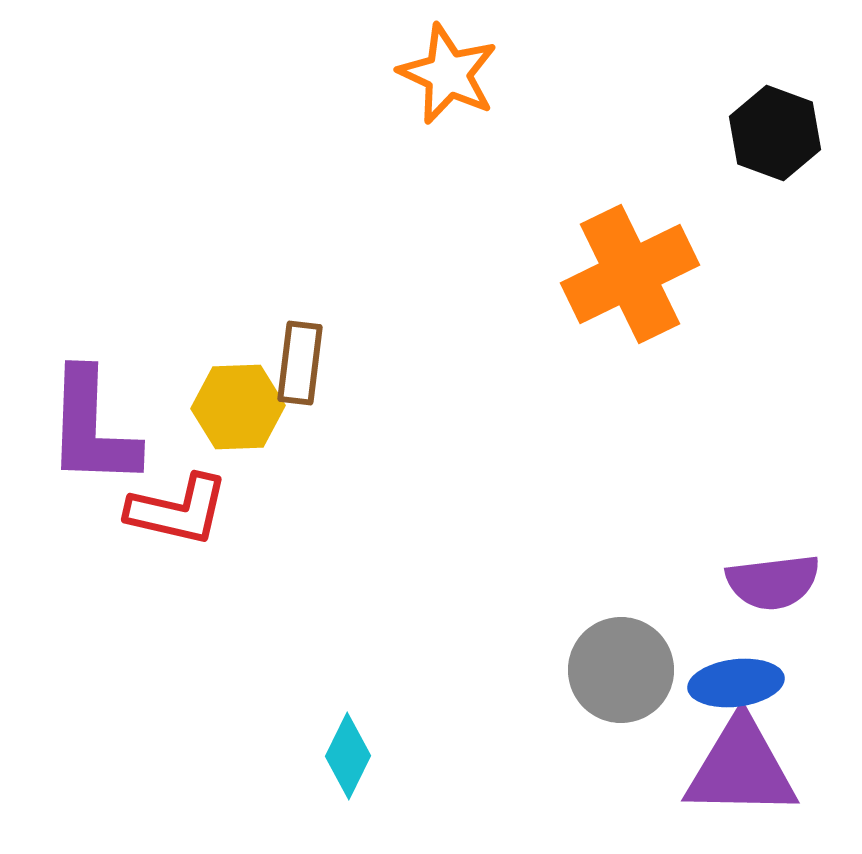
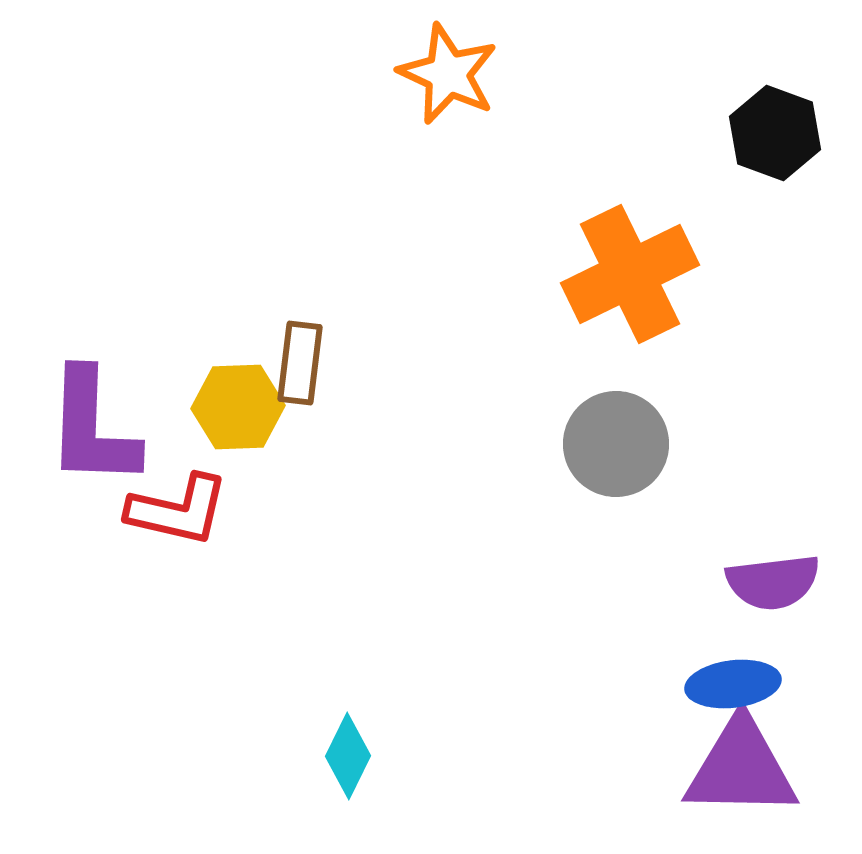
gray circle: moved 5 px left, 226 px up
blue ellipse: moved 3 px left, 1 px down
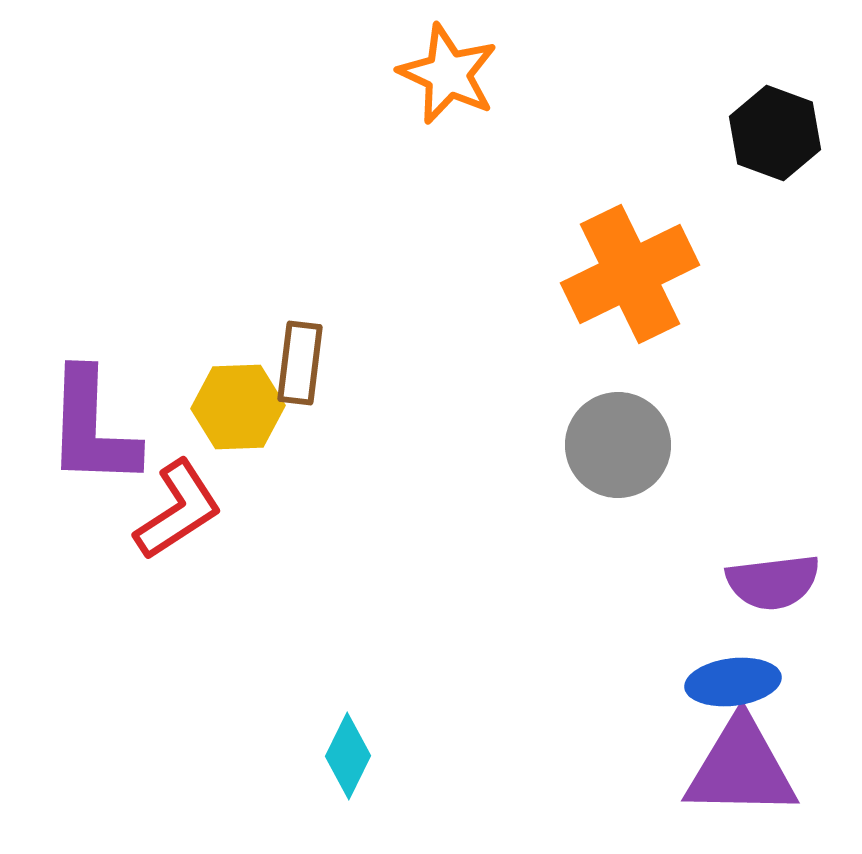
gray circle: moved 2 px right, 1 px down
red L-shape: rotated 46 degrees counterclockwise
blue ellipse: moved 2 px up
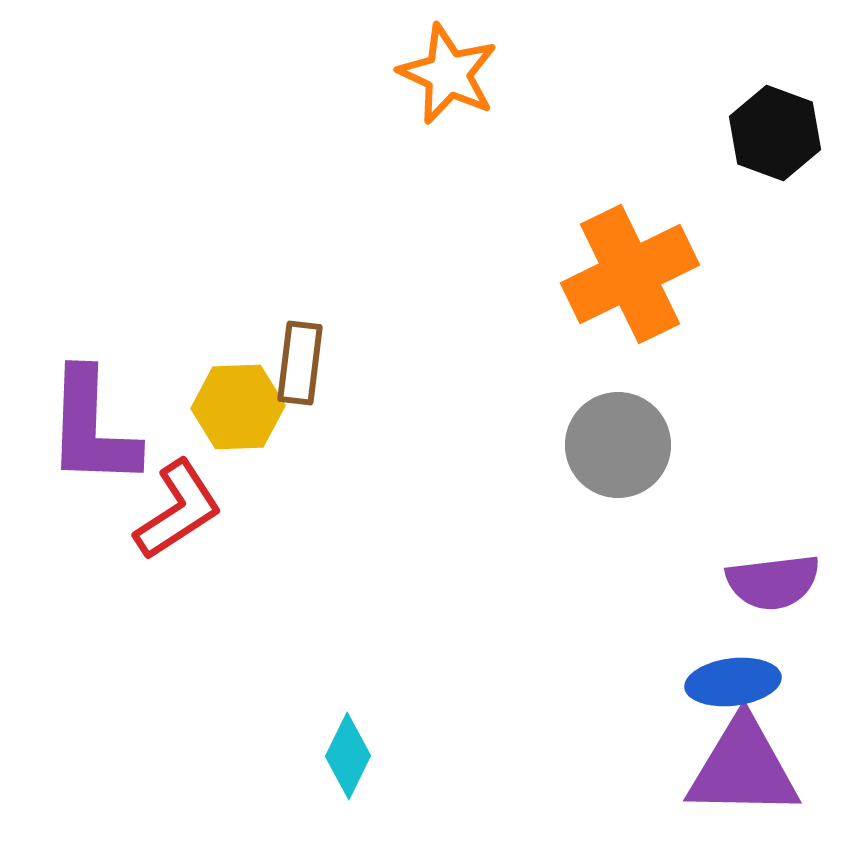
purple triangle: moved 2 px right
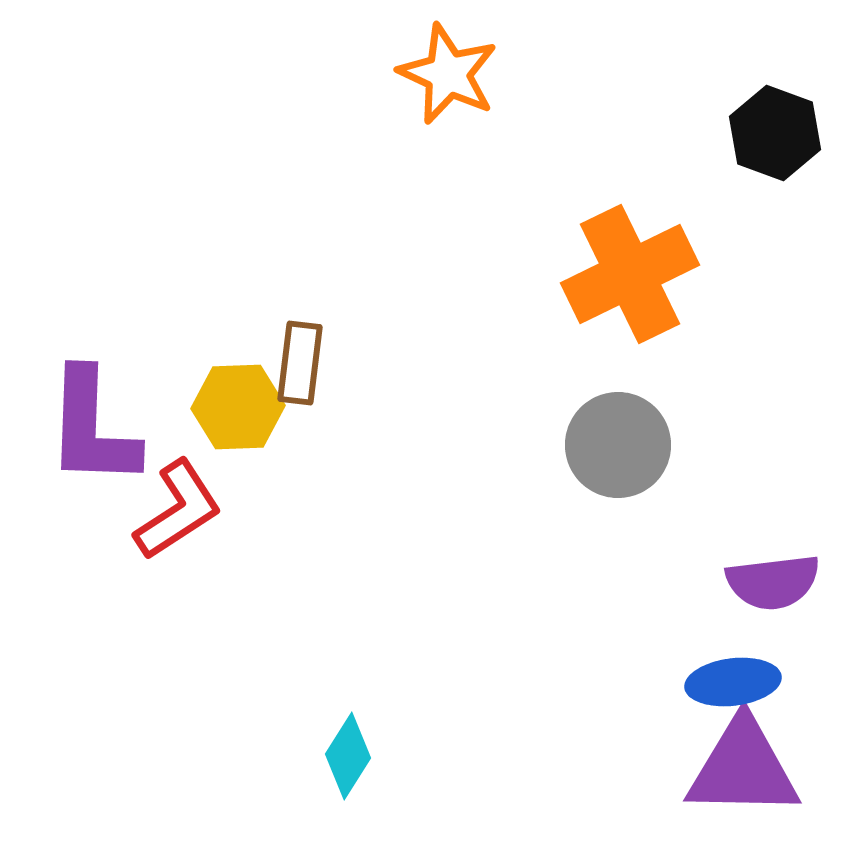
cyan diamond: rotated 6 degrees clockwise
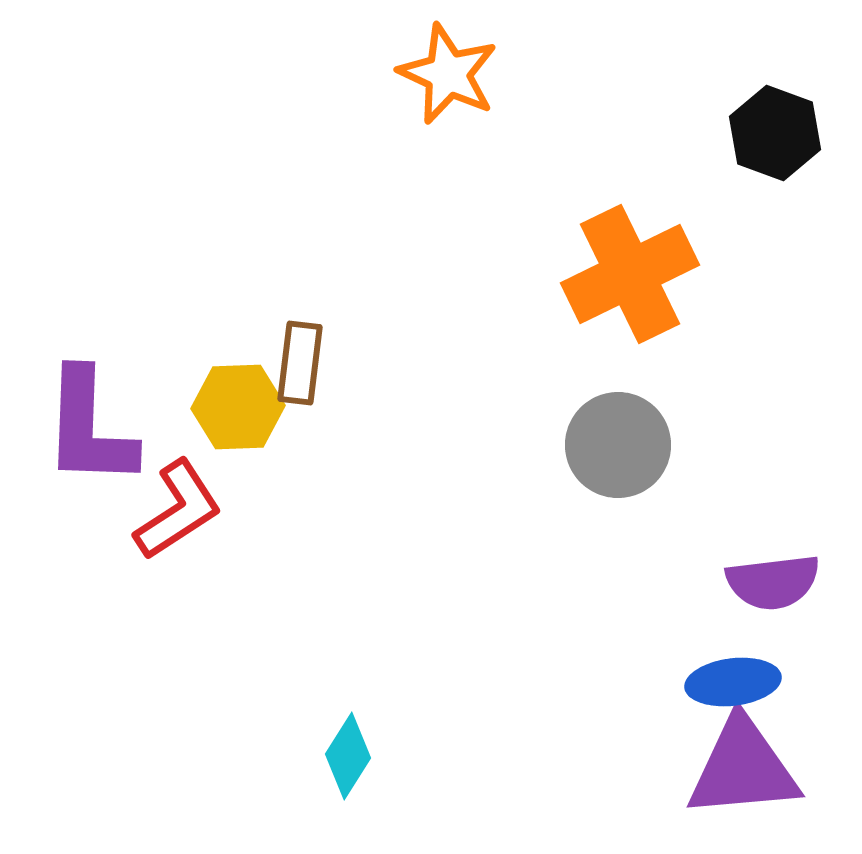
purple L-shape: moved 3 px left
purple triangle: rotated 6 degrees counterclockwise
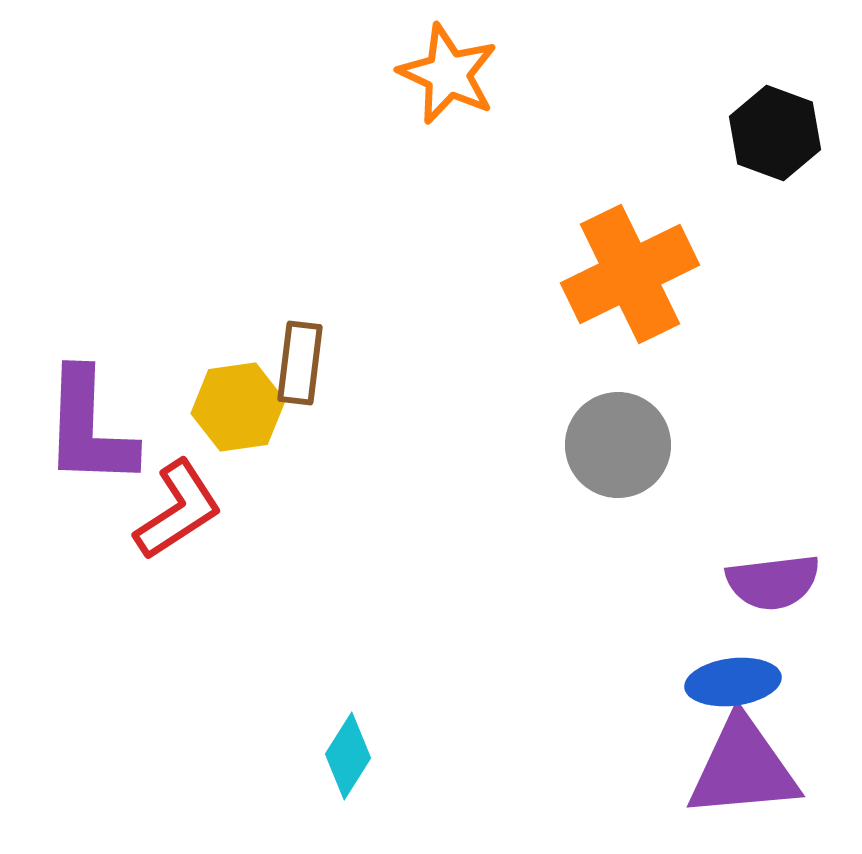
yellow hexagon: rotated 6 degrees counterclockwise
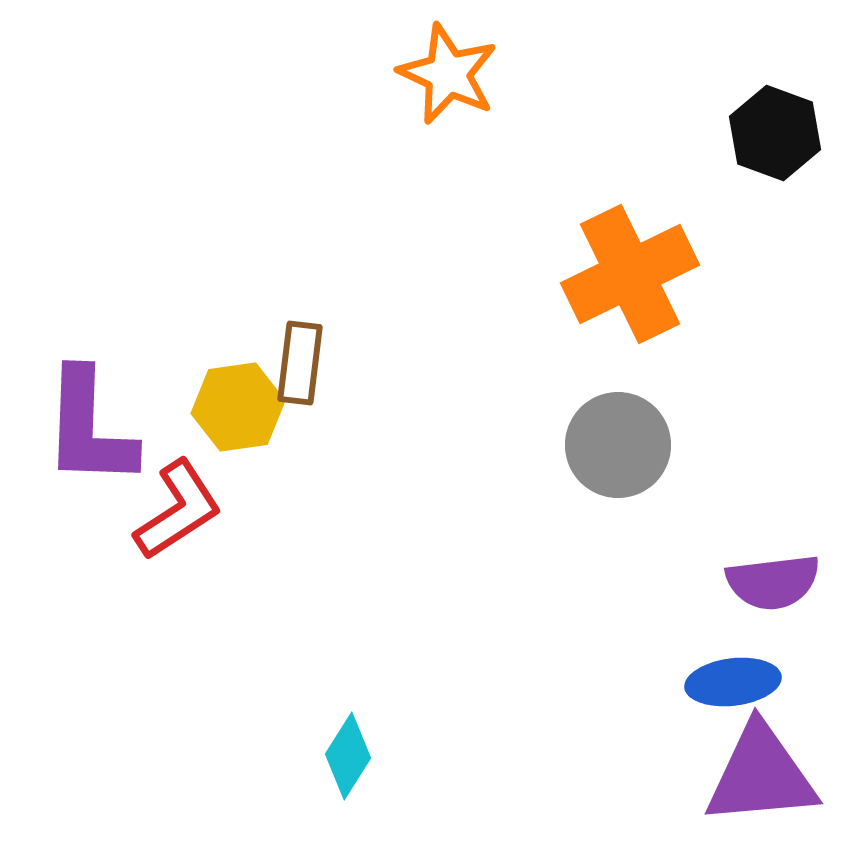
purple triangle: moved 18 px right, 7 px down
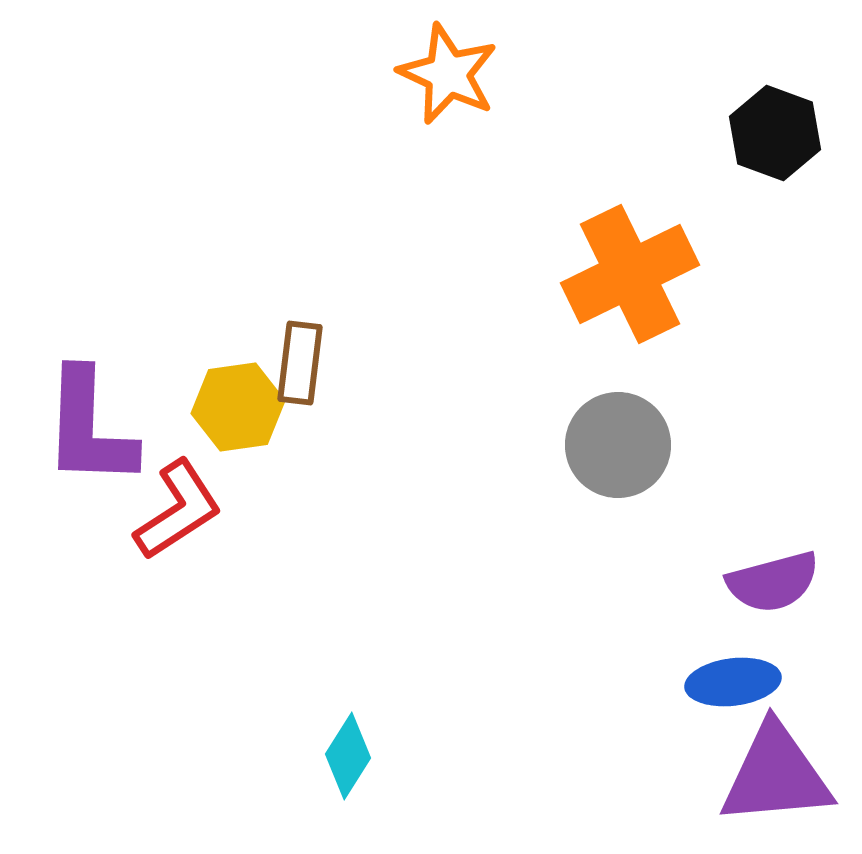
purple semicircle: rotated 8 degrees counterclockwise
purple triangle: moved 15 px right
